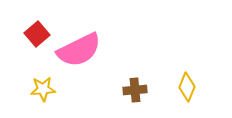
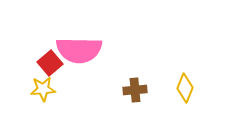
red square: moved 13 px right, 29 px down
pink semicircle: rotated 27 degrees clockwise
yellow diamond: moved 2 px left, 1 px down
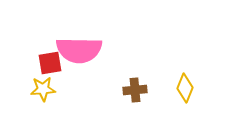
red square: rotated 30 degrees clockwise
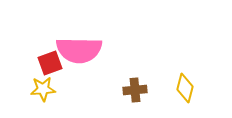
red square: rotated 10 degrees counterclockwise
yellow diamond: rotated 8 degrees counterclockwise
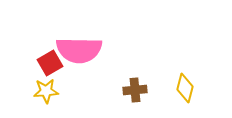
red square: rotated 10 degrees counterclockwise
yellow star: moved 3 px right, 2 px down
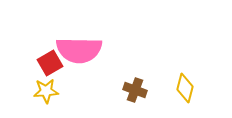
brown cross: rotated 25 degrees clockwise
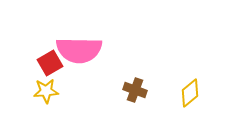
yellow diamond: moved 5 px right, 5 px down; rotated 36 degrees clockwise
